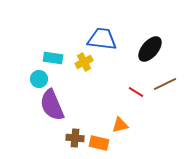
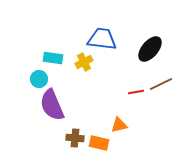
brown line: moved 4 px left
red line: rotated 42 degrees counterclockwise
orange triangle: moved 1 px left
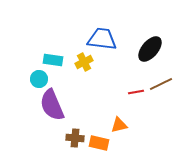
cyan rectangle: moved 2 px down
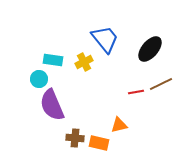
blue trapezoid: moved 3 px right; rotated 44 degrees clockwise
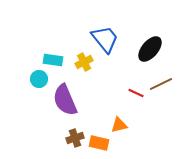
red line: moved 1 px down; rotated 35 degrees clockwise
purple semicircle: moved 13 px right, 5 px up
brown cross: rotated 24 degrees counterclockwise
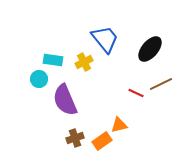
orange rectangle: moved 3 px right, 2 px up; rotated 48 degrees counterclockwise
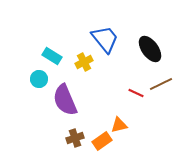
black ellipse: rotated 76 degrees counterclockwise
cyan rectangle: moved 1 px left, 4 px up; rotated 24 degrees clockwise
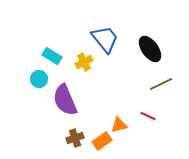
red line: moved 12 px right, 23 px down
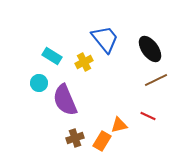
cyan circle: moved 4 px down
brown line: moved 5 px left, 4 px up
orange rectangle: rotated 24 degrees counterclockwise
